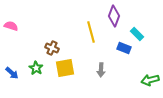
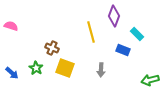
blue rectangle: moved 1 px left, 2 px down
yellow square: rotated 30 degrees clockwise
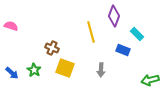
green star: moved 2 px left, 2 px down
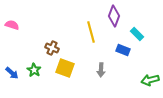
pink semicircle: moved 1 px right, 1 px up
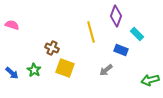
purple diamond: moved 2 px right
blue rectangle: moved 2 px left
gray arrow: moved 5 px right; rotated 48 degrees clockwise
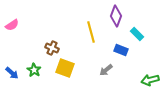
pink semicircle: rotated 128 degrees clockwise
